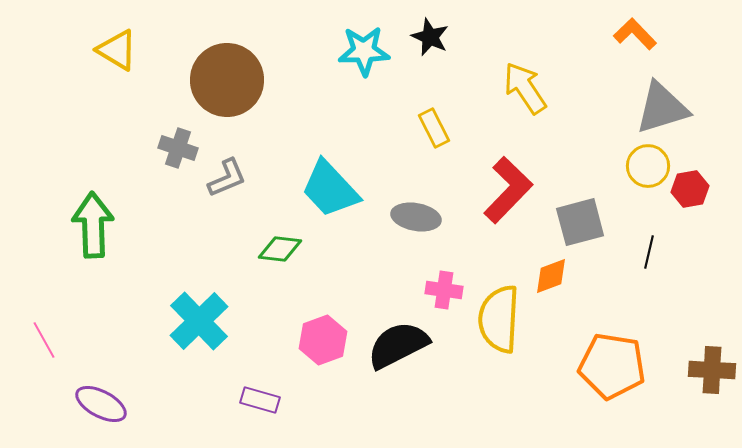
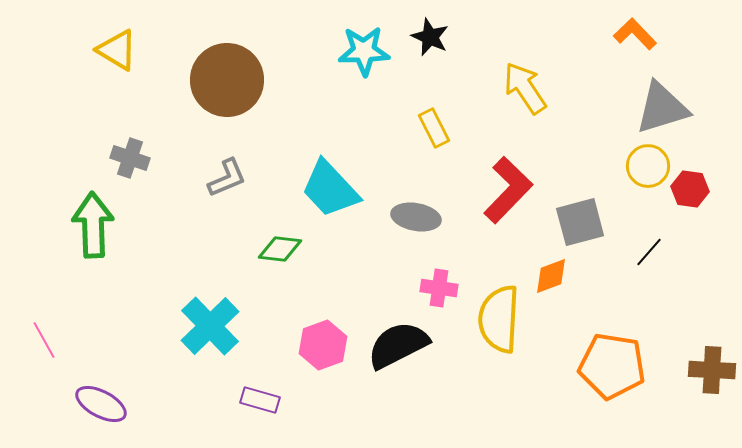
gray cross: moved 48 px left, 10 px down
red hexagon: rotated 18 degrees clockwise
black line: rotated 28 degrees clockwise
pink cross: moved 5 px left, 2 px up
cyan cross: moved 11 px right, 5 px down
pink hexagon: moved 5 px down
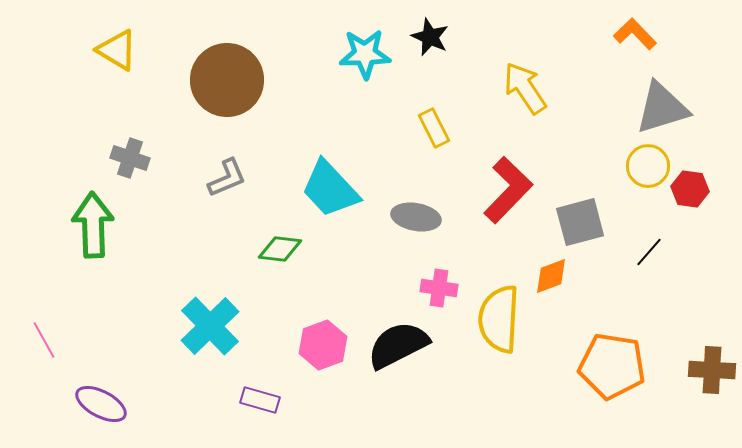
cyan star: moved 1 px right, 3 px down
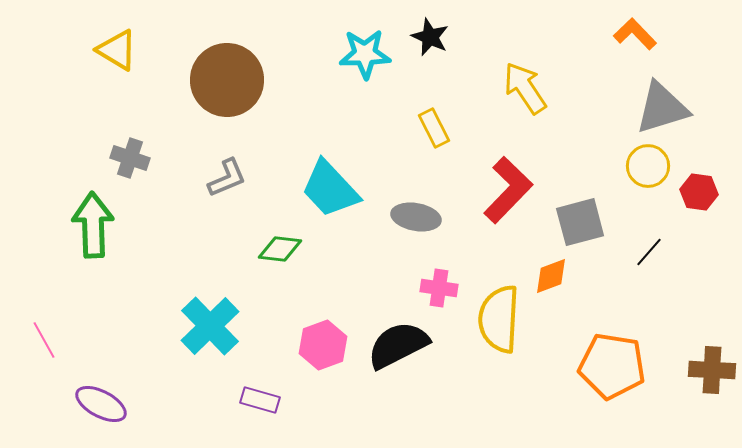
red hexagon: moved 9 px right, 3 px down
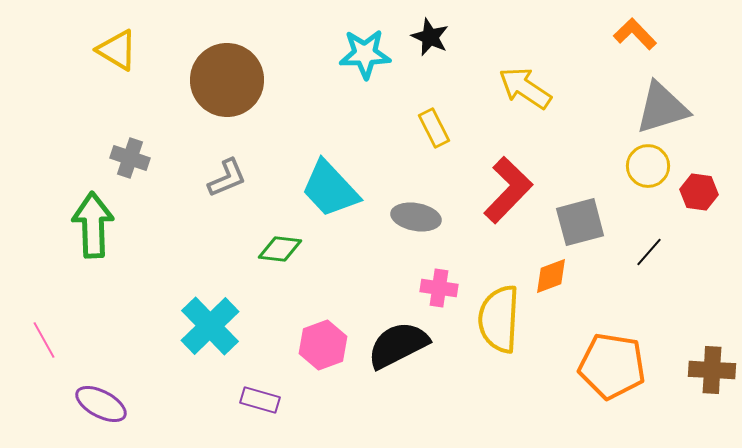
yellow arrow: rotated 22 degrees counterclockwise
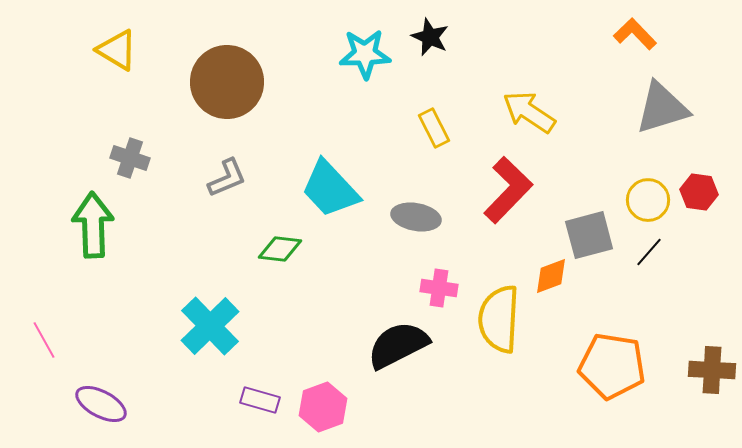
brown circle: moved 2 px down
yellow arrow: moved 4 px right, 24 px down
yellow circle: moved 34 px down
gray square: moved 9 px right, 13 px down
pink hexagon: moved 62 px down
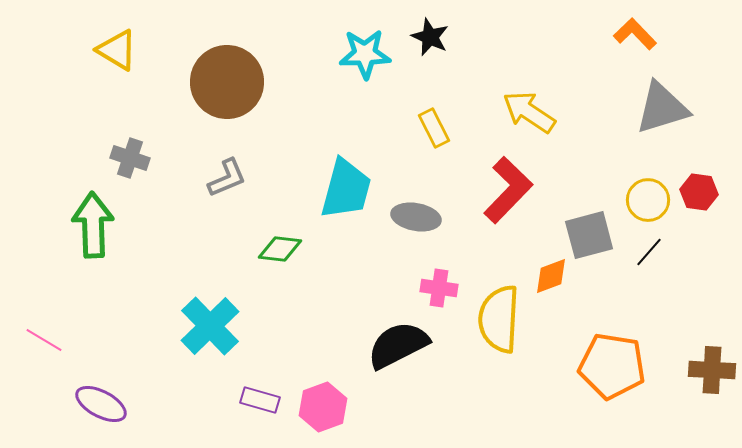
cyan trapezoid: moved 16 px right; rotated 122 degrees counterclockwise
pink line: rotated 30 degrees counterclockwise
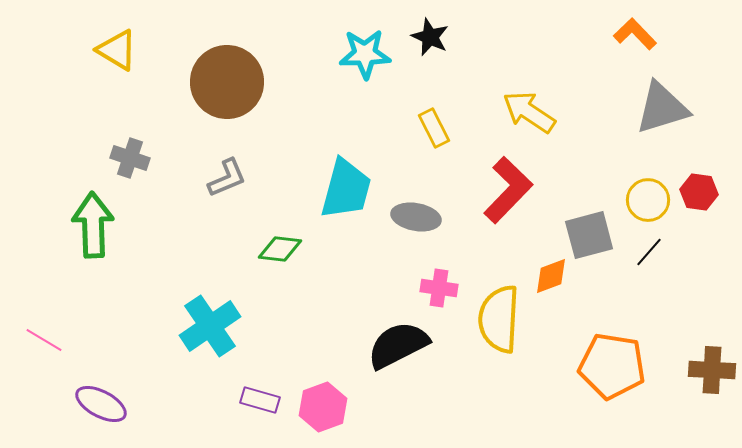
cyan cross: rotated 10 degrees clockwise
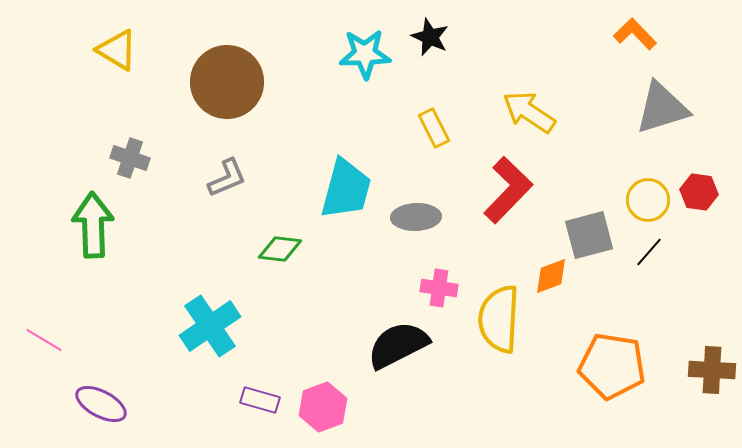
gray ellipse: rotated 12 degrees counterclockwise
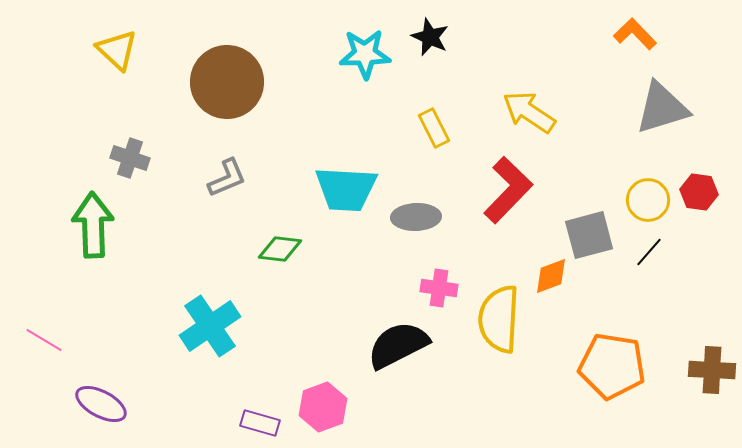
yellow triangle: rotated 12 degrees clockwise
cyan trapezoid: rotated 78 degrees clockwise
purple rectangle: moved 23 px down
